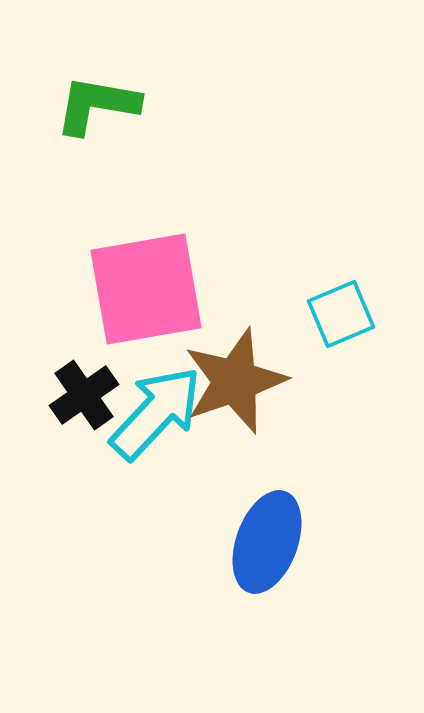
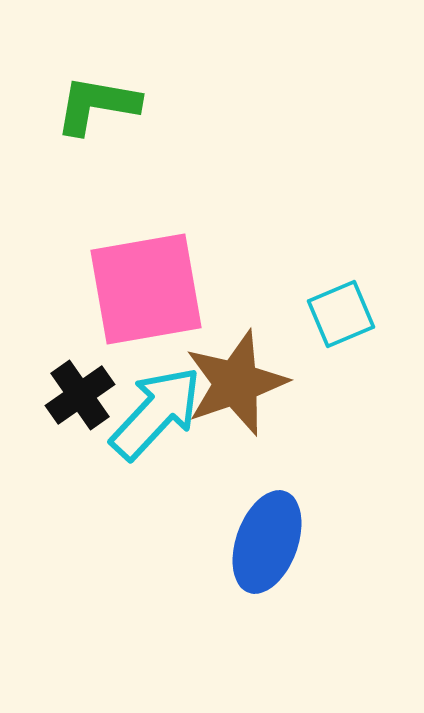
brown star: moved 1 px right, 2 px down
black cross: moved 4 px left
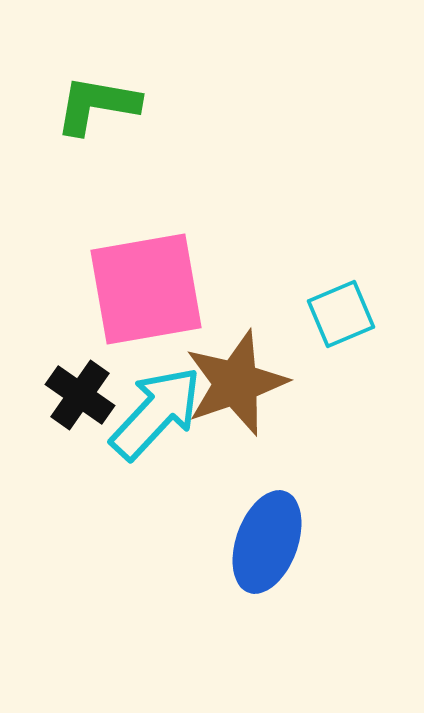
black cross: rotated 20 degrees counterclockwise
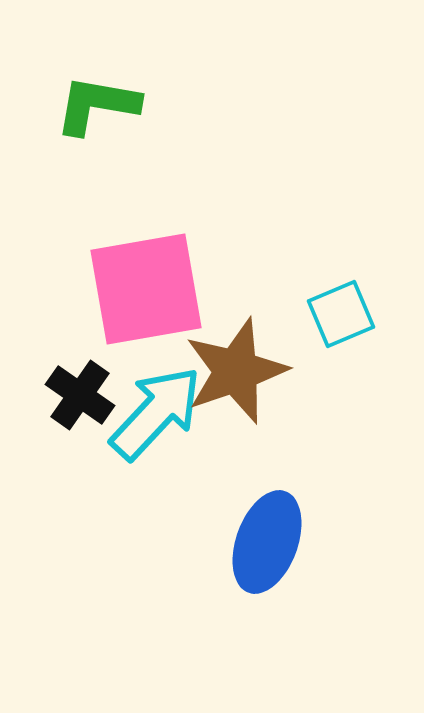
brown star: moved 12 px up
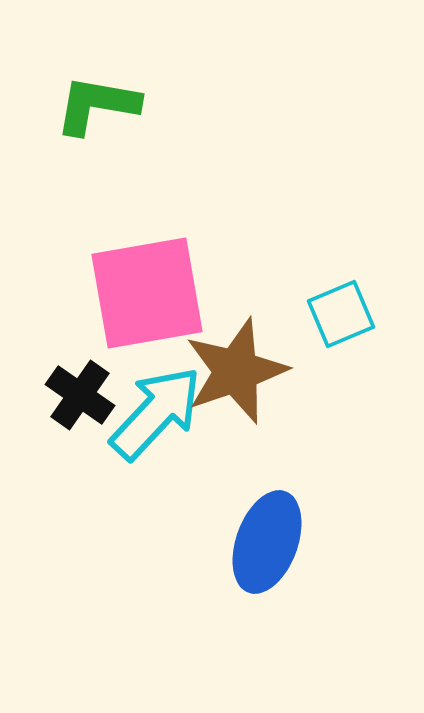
pink square: moved 1 px right, 4 px down
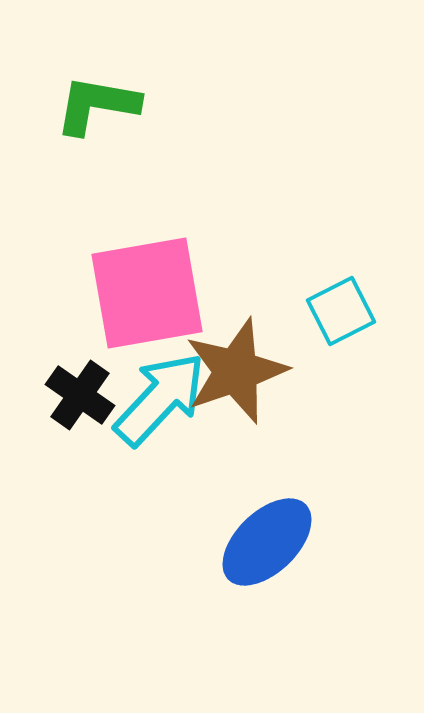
cyan square: moved 3 px up; rotated 4 degrees counterclockwise
cyan arrow: moved 4 px right, 14 px up
blue ellipse: rotated 26 degrees clockwise
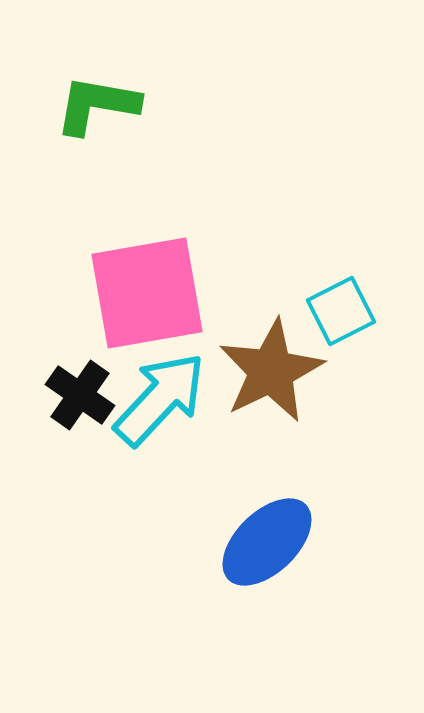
brown star: moved 35 px right; rotated 7 degrees counterclockwise
